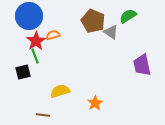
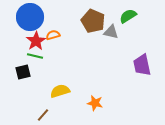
blue circle: moved 1 px right, 1 px down
gray triangle: rotated 21 degrees counterclockwise
green line: rotated 56 degrees counterclockwise
orange star: rotated 28 degrees counterclockwise
brown line: rotated 56 degrees counterclockwise
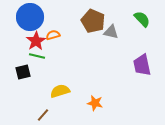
green semicircle: moved 14 px right, 3 px down; rotated 78 degrees clockwise
green line: moved 2 px right
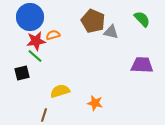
red star: rotated 24 degrees clockwise
green line: moved 2 px left; rotated 28 degrees clockwise
purple trapezoid: rotated 105 degrees clockwise
black square: moved 1 px left, 1 px down
brown line: moved 1 px right; rotated 24 degrees counterclockwise
